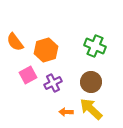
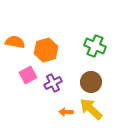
orange semicircle: rotated 138 degrees clockwise
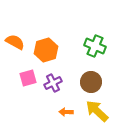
orange semicircle: rotated 18 degrees clockwise
pink square: moved 3 px down; rotated 12 degrees clockwise
yellow arrow: moved 6 px right, 2 px down
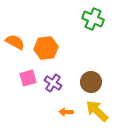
green cross: moved 2 px left, 27 px up
orange hexagon: moved 2 px up; rotated 10 degrees clockwise
purple cross: rotated 30 degrees counterclockwise
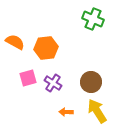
yellow arrow: rotated 15 degrees clockwise
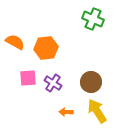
pink square: rotated 12 degrees clockwise
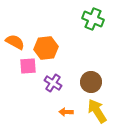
pink square: moved 12 px up
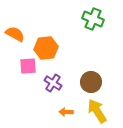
orange semicircle: moved 8 px up
